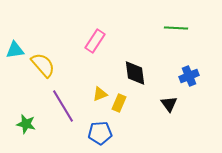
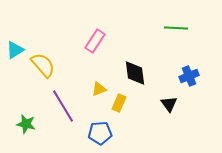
cyan triangle: rotated 24 degrees counterclockwise
yellow triangle: moved 1 px left, 5 px up
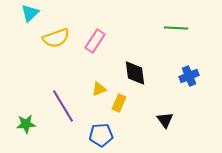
cyan triangle: moved 15 px right, 37 px up; rotated 12 degrees counterclockwise
yellow semicircle: moved 13 px right, 27 px up; rotated 112 degrees clockwise
black triangle: moved 4 px left, 16 px down
green star: rotated 18 degrees counterclockwise
blue pentagon: moved 1 px right, 2 px down
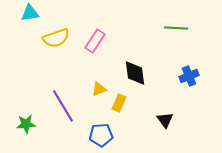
cyan triangle: rotated 36 degrees clockwise
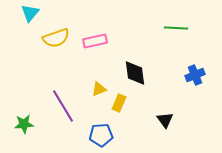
cyan triangle: rotated 42 degrees counterclockwise
pink rectangle: rotated 45 degrees clockwise
blue cross: moved 6 px right, 1 px up
green star: moved 2 px left
